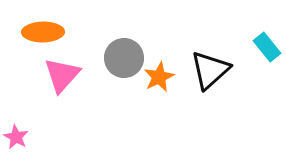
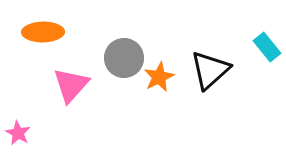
pink triangle: moved 9 px right, 10 px down
pink star: moved 2 px right, 4 px up
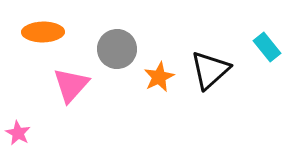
gray circle: moved 7 px left, 9 px up
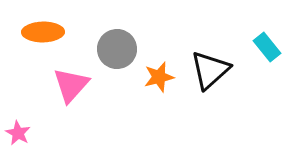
orange star: rotated 12 degrees clockwise
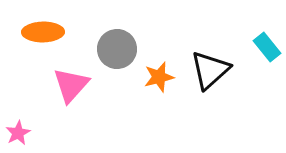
pink star: rotated 15 degrees clockwise
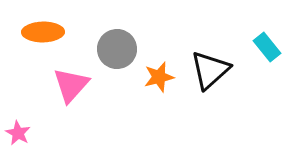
pink star: rotated 15 degrees counterclockwise
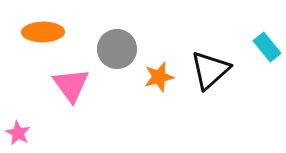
pink triangle: rotated 18 degrees counterclockwise
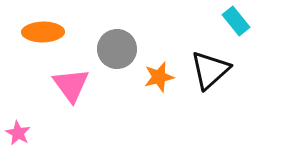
cyan rectangle: moved 31 px left, 26 px up
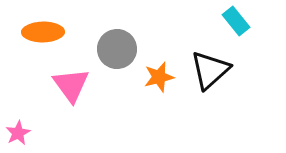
pink star: rotated 15 degrees clockwise
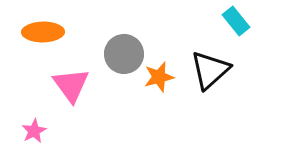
gray circle: moved 7 px right, 5 px down
pink star: moved 16 px right, 2 px up
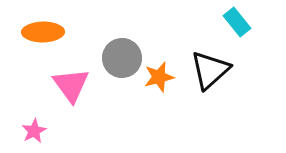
cyan rectangle: moved 1 px right, 1 px down
gray circle: moved 2 px left, 4 px down
